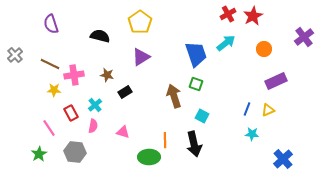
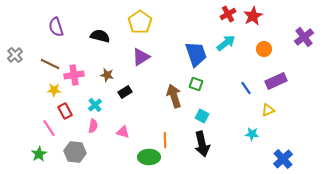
purple semicircle: moved 5 px right, 3 px down
blue line: moved 1 px left, 21 px up; rotated 56 degrees counterclockwise
red rectangle: moved 6 px left, 2 px up
black arrow: moved 8 px right
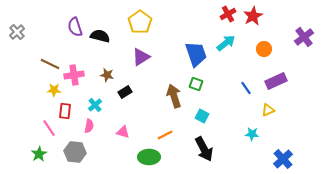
purple semicircle: moved 19 px right
gray cross: moved 2 px right, 23 px up
red rectangle: rotated 35 degrees clockwise
pink semicircle: moved 4 px left
orange line: moved 5 px up; rotated 63 degrees clockwise
black arrow: moved 2 px right, 5 px down; rotated 15 degrees counterclockwise
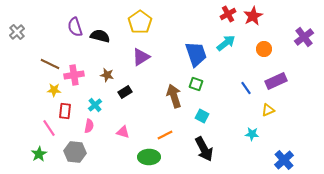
blue cross: moved 1 px right, 1 px down
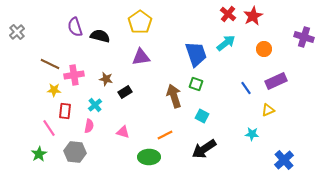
red cross: rotated 21 degrees counterclockwise
purple cross: rotated 36 degrees counterclockwise
purple triangle: rotated 24 degrees clockwise
brown star: moved 1 px left, 4 px down
black arrow: rotated 85 degrees clockwise
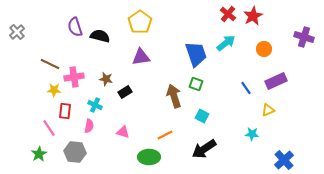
pink cross: moved 2 px down
cyan cross: rotated 24 degrees counterclockwise
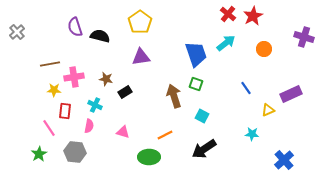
brown line: rotated 36 degrees counterclockwise
purple rectangle: moved 15 px right, 13 px down
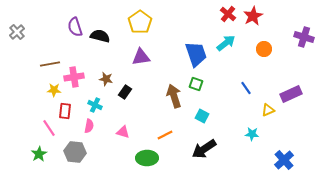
black rectangle: rotated 24 degrees counterclockwise
green ellipse: moved 2 px left, 1 px down
